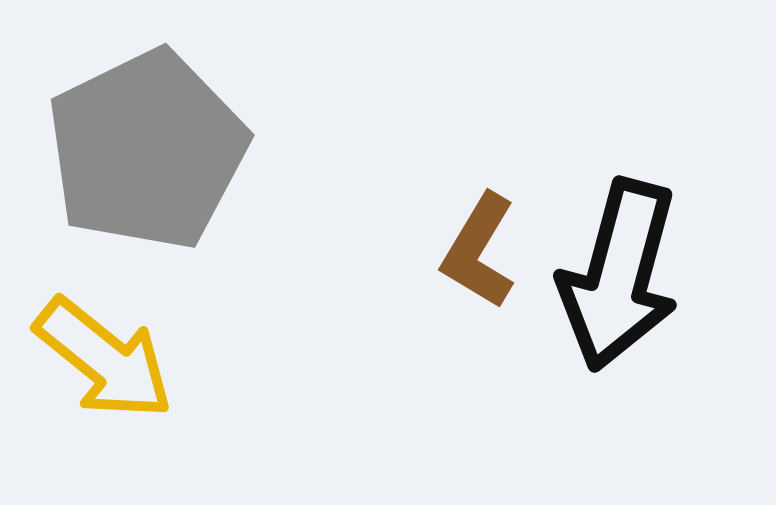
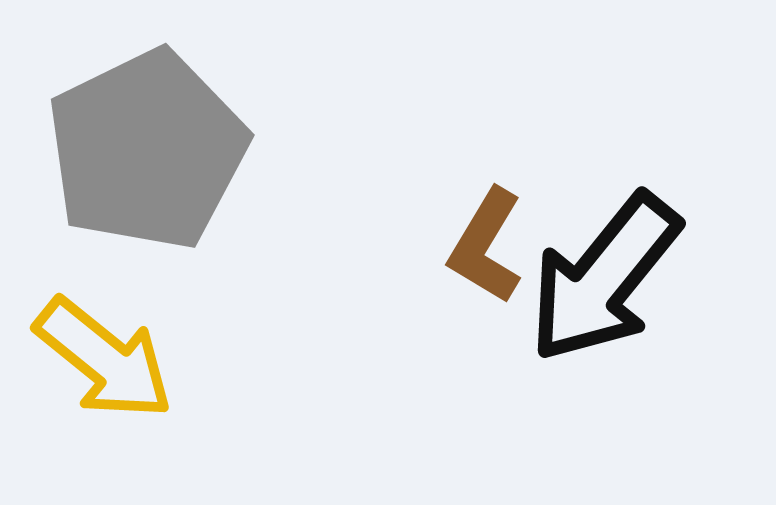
brown L-shape: moved 7 px right, 5 px up
black arrow: moved 15 px left, 3 px down; rotated 24 degrees clockwise
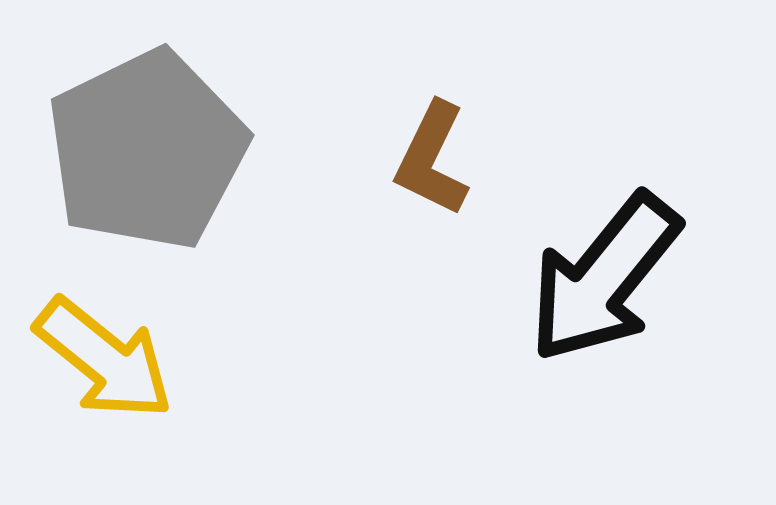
brown L-shape: moved 54 px left, 87 px up; rotated 5 degrees counterclockwise
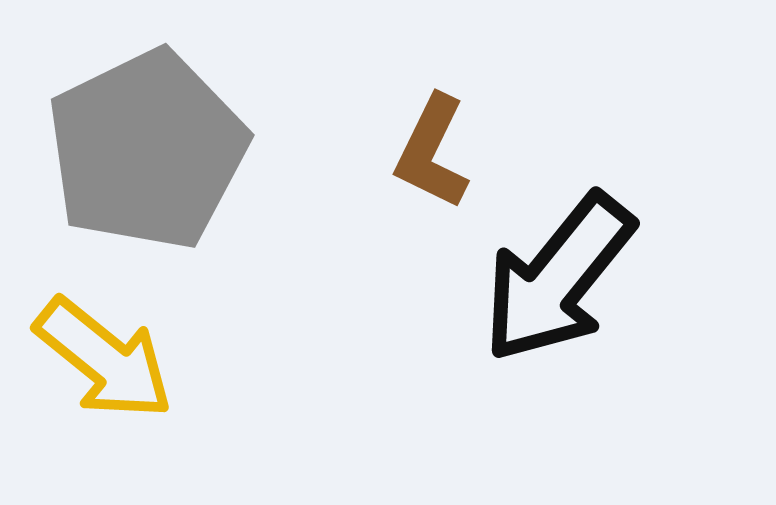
brown L-shape: moved 7 px up
black arrow: moved 46 px left
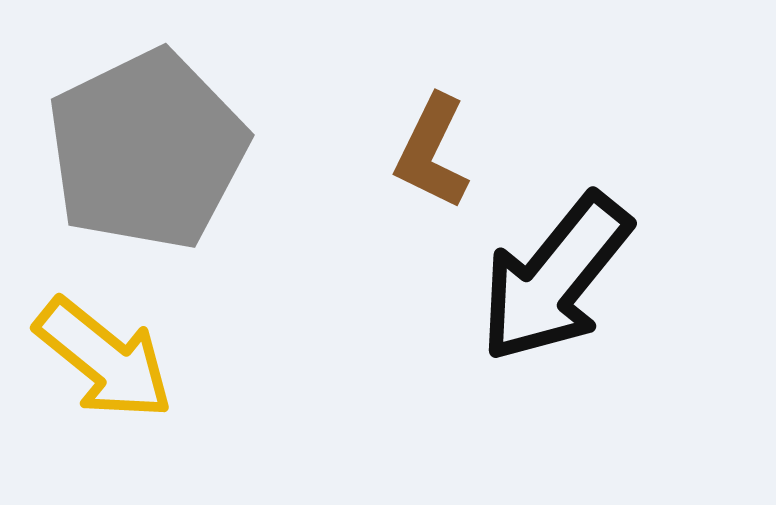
black arrow: moved 3 px left
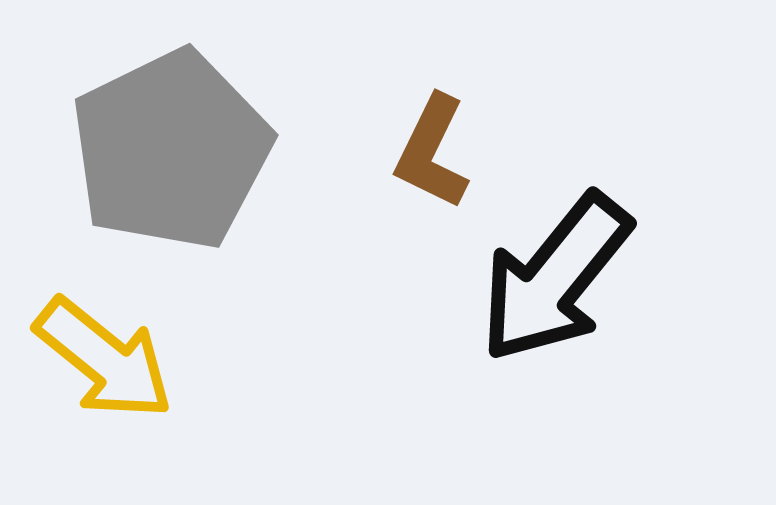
gray pentagon: moved 24 px right
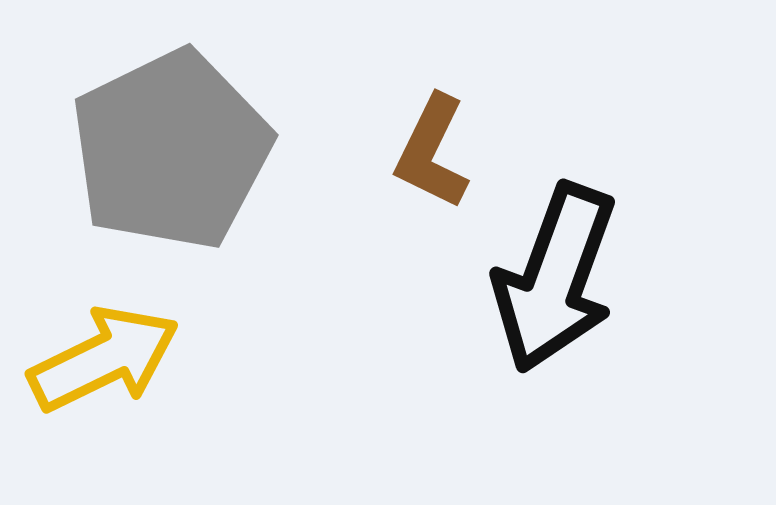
black arrow: rotated 19 degrees counterclockwise
yellow arrow: rotated 65 degrees counterclockwise
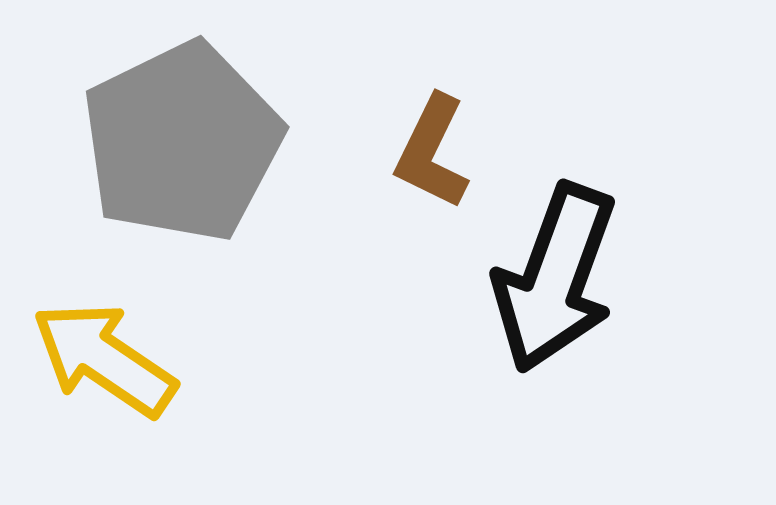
gray pentagon: moved 11 px right, 8 px up
yellow arrow: rotated 120 degrees counterclockwise
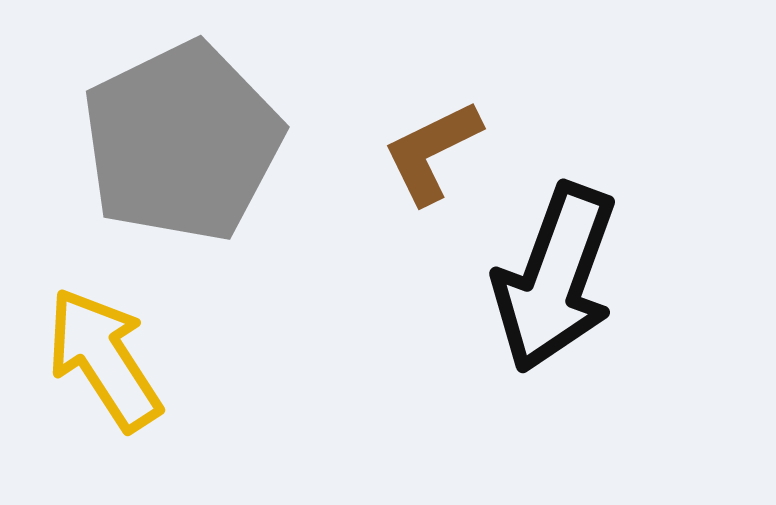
brown L-shape: rotated 38 degrees clockwise
yellow arrow: rotated 23 degrees clockwise
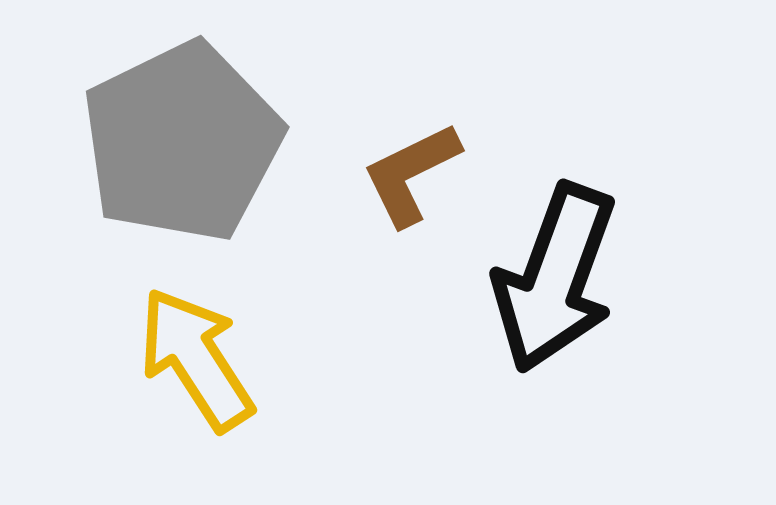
brown L-shape: moved 21 px left, 22 px down
yellow arrow: moved 92 px right
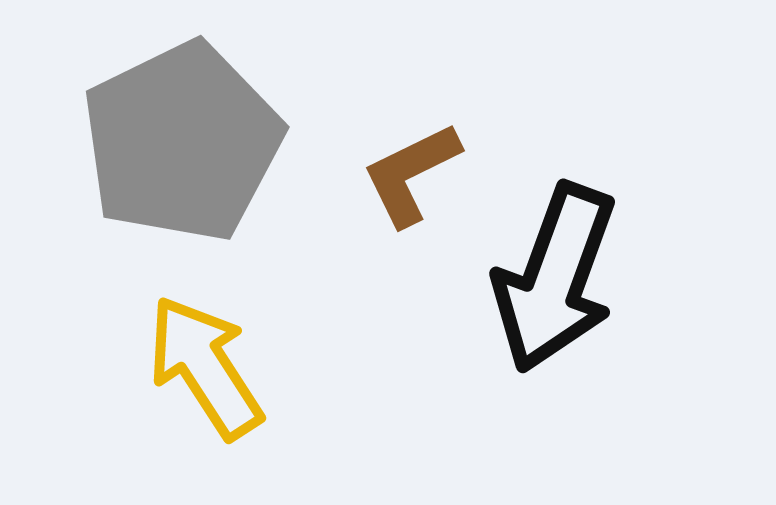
yellow arrow: moved 9 px right, 8 px down
